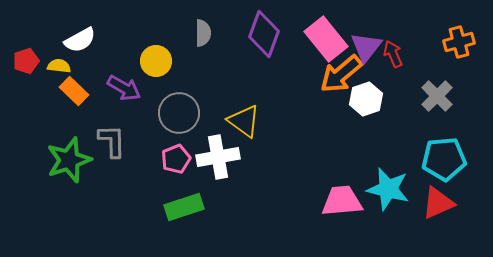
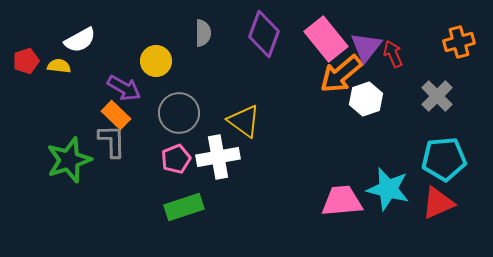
orange rectangle: moved 42 px right, 24 px down
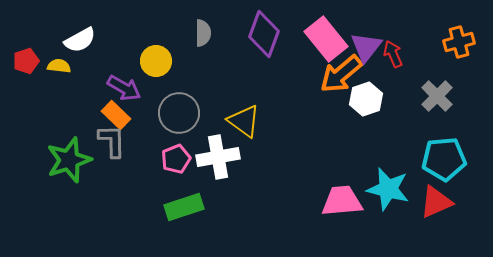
red triangle: moved 2 px left, 1 px up
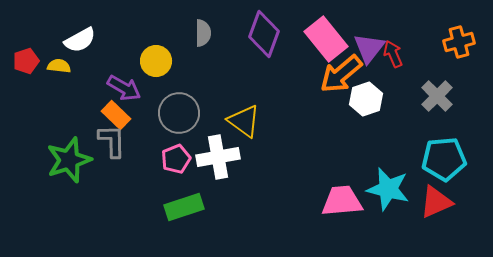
purple triangle: moved 3 px right, 1 px down
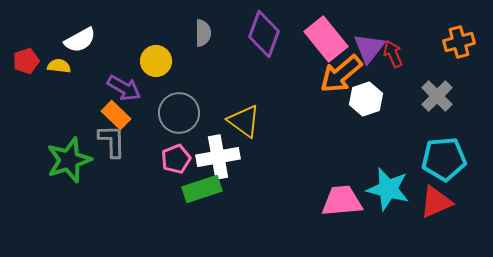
green rectangle: moved 18 px right, 18 px up
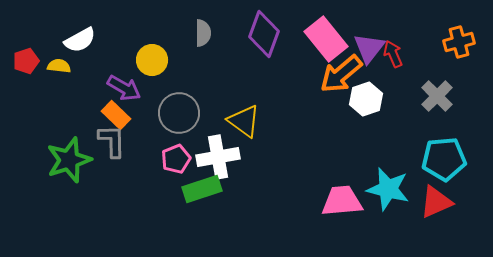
yellow circle: moved 4 px left, 1 px up
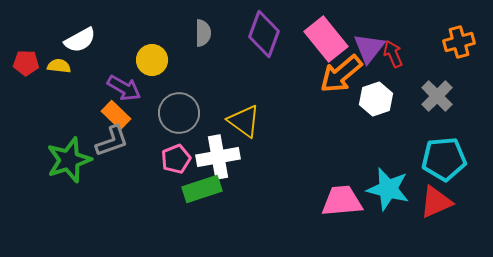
red pentagon: moved 2 px down; rotated 20 degrees clockwise
white hexagon: moved 10 px right
gray L-shape: rotated 72 degrees clockwise
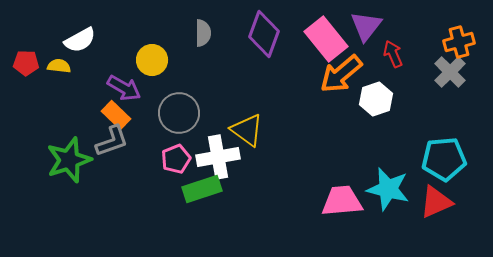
purple triangle: moved 3 px left, 22 px up
gray cross: moved 13 px right, 24 px up
yellow triangle: moved 3 px right, 9 px down
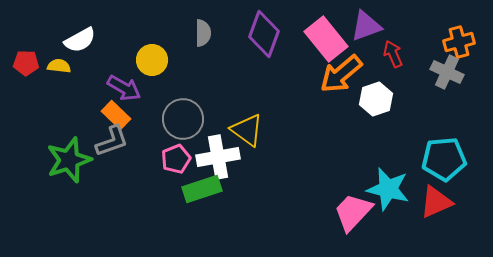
purple triangle: rotated 32 degrees clockwise
gray cross: moved 3 px left; rotated 20 degrees counterclockwise
gray circle: moved 4 px right, 6 px down
pink trapezoid: moved 11 px right, 11 px down; rotated 42 degrees counterclockwise
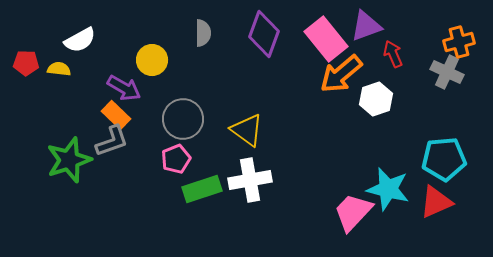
yellow semicircle: moved 3 px down
white cross: moved 32 px right, 23 px down
